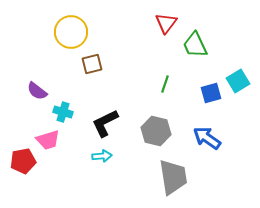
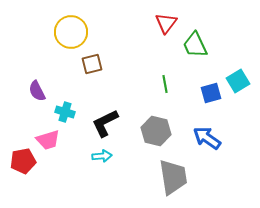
green line: rotated 30 degrees counterclockwise
purple semicircle: rotated 25 degrees clockwise
cyan cross: moved 2 px right
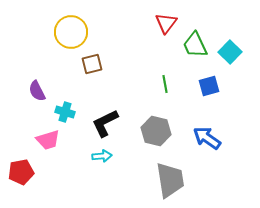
cyan square: moved 8 px left, 29 px up; rotated 15 degrees counterclockwise
blue square: moved 2 px left, 7 px up
red pentagon: moved 2 px left, 11 px down
gray trapezoid: moved 3 px left, 3 px down
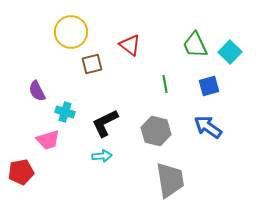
red triangle: moved 36 px left, 22 px down; rotated 30 degrees counterclockwise
blue arrow: moved 1 px right, 11 px up
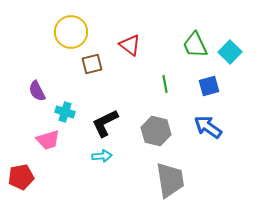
red pentagon: moved 5 px down
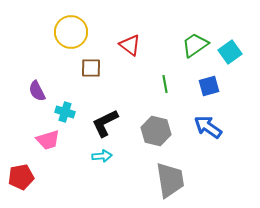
green trapezoid: rotated 80 degrees clockwise
cyan square: rotated 10 degrees clockwise
brown square: moved 1 px left, 4 px down; rotated 15 degrees clockwise
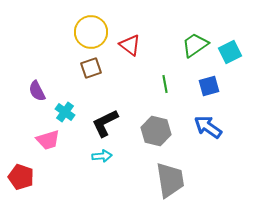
yellow circle: moved 20 px right
cyan square: rotated 10 degrees clockwise
brown square: rotated 20 degrees counterclockwise
cyan cross: rotated 18 degrees clockwise
red pentagon: rotated 30 degrees clockwise
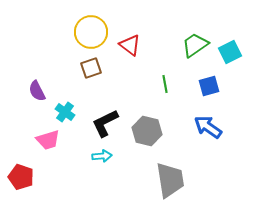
gray hexagon: moved 9 px left
